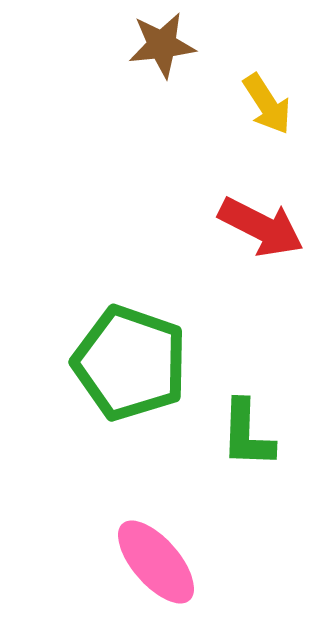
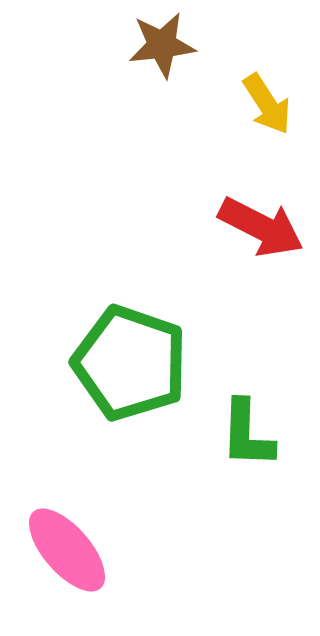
pink ellipse: moved 89 px left, 12 px up
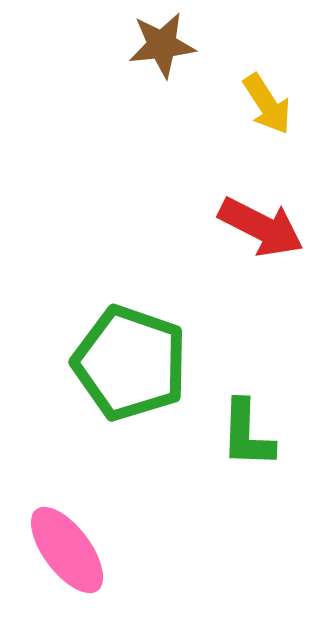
pink ellipse: rotated 4 degrees clockwise
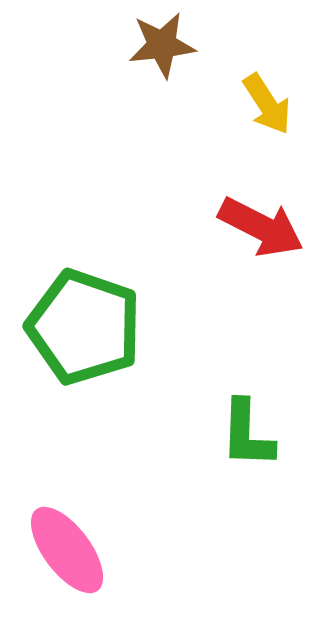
green pentagon: moved 46 px left, 36 px up
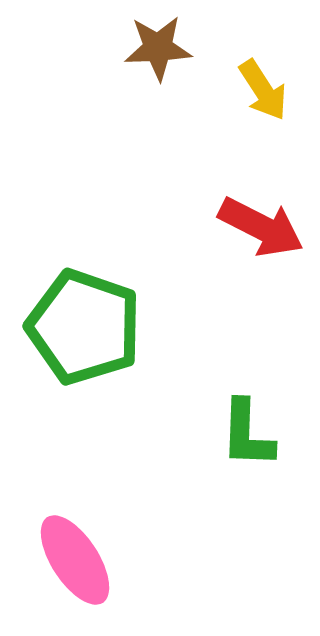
brown star: moved 4 px left, 3 px down; rotated 4 degrees clockwise
yellow arrow: moved 4 px left, 14 px up
pink ellipse: moved 8 px right, 10 px down; rotated 4 degrees clockwise
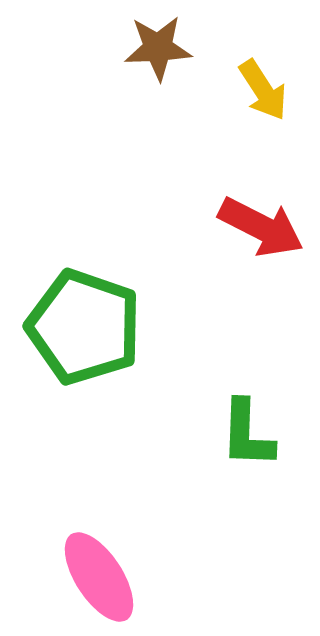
pink ellipse: moved 24 px right, 17 px down
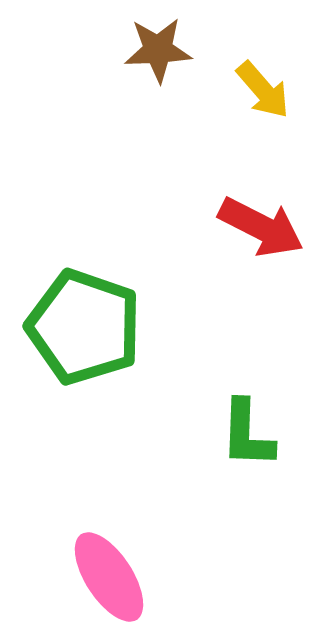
brown star: moved 2 px down
yellow arrow: rotated 8 degrees counterclockwise
pink ellipse: moved 10 px right
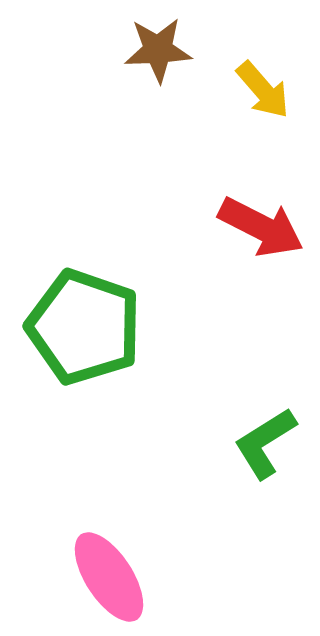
green L-shape: moved 18 px right, 9 px down; rotated 56 degrees clockwise
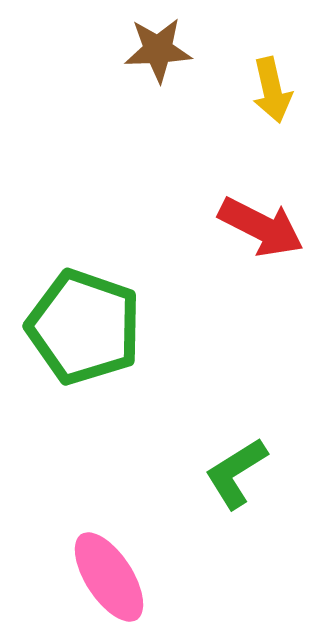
yellow arrow: moved 9 px right; rotated 28 degrees clockwise
green L-shape: moved 29 px left, 30 px down
